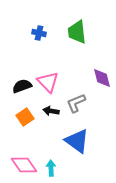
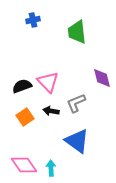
blue cross: moved 6 px left, 13 px up; rotated 24 degrees counterclockwise
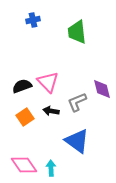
purple diamond: moved 11 px down
gray L-shape: moved 1 px right, 1 px up
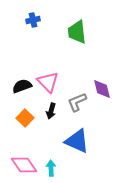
black arrow: rotated 84 degrees counterclockwise
orange square: moved 1 px down; rotated 12 degrees counterclockwise
blue triangle: rotated 12 degrees counterclockwise
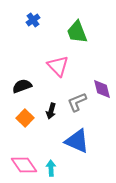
blue cross: rotated 24 degrees counterclockwise
green trapezoid: rotated 15 degrees counterclockwise
pink triangle: moved 10 px right, 16 px up
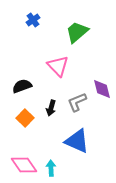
green trapezoid: rotated 70 degrees clockwise
black arrow: moved 3 px up
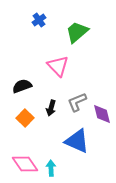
blue cross: moved 6 px right
purple diamond: moved 25 px down
pink diamond: moved 1 px right, 1 px up
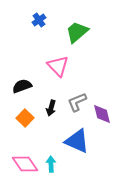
cyan arrow: moved 4 px up
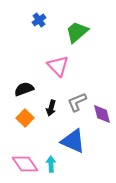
black semicircle: moved 2 px right, 3 px down
blue triangle: moved 4 px left
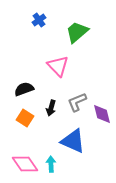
orange square: rotated 12 degrees counterclockwise
